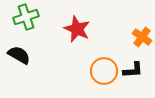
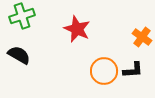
green cross: moved 4 px left, 1 px up
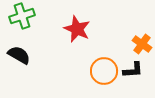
orange cross: moved 7 px down
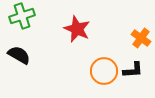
orange cross: moved 1 px left, 6 px up
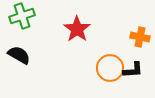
red star: rotated 12 degrees clockwise
orange cross: moved 1 px left, 1 px up; rotated 24 degrees counterclockwise
orange circle: moved 6 px right, 3 px up
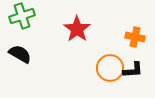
orange cross: moved 5 px left
black semicircle: moved 1 px right, 1 px up
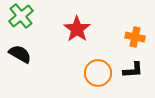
green cross: moved 1 px left; rotated 20 degrees counterclockwise
orange circle: moved 12 px left, 5 px down
